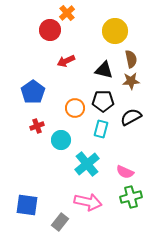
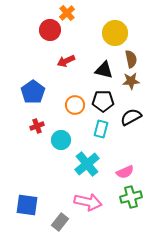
yellow circle: moved 2 px down
orange circle: moved 3 px up
pink semicircle: rotated 48 degrees counterclockwise
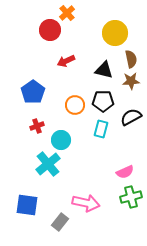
cyan cross: moved 39 px left
pink arrow: moved 2 px left, 1 px down
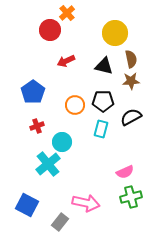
black triangle: moved 4 px up
cyan circle: moved 1 px right, 2 px down
blue square: rotated 20 degrees clockwise
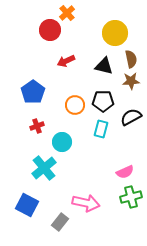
cyan cross: moved 4 px left, 4 px down
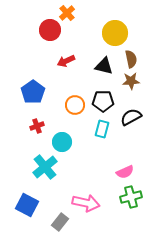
cyan rectangle: moved 1 px right
cyan cross: moved 1 px right, 1 px up
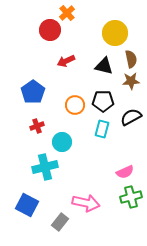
cyan cross: rotated 25 degrees clockwise
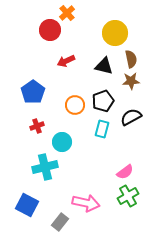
black pentagon: rotated 20 degrees counterclockwise
pink semicircle: rotated 12 degrees counterclockwise
green cross: moved 3 px left, 1 px up; rotated 15 degrees counterclockwise
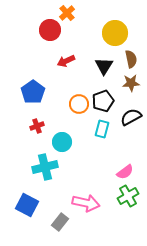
black triangle: rotated 48 degrees clockwise
brown star: moved 2 px down
orange circle: moved 4 px right, 1 px up
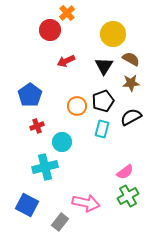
yellow circle: moved 2 px left, 1 px down
brown semicircle: rotated 48 degrees counterclockwise
blue pentagon: moved 3 px left, 3 px down
orange circle: moved 2 px left, 2 px down
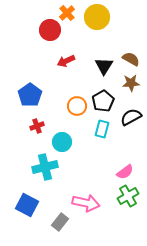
yellow circle: moved 16 px left, 17 px up
black pentagon: rotated 10 degrees counterclockwise
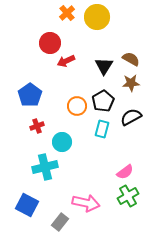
red circle: moved 13 px down
